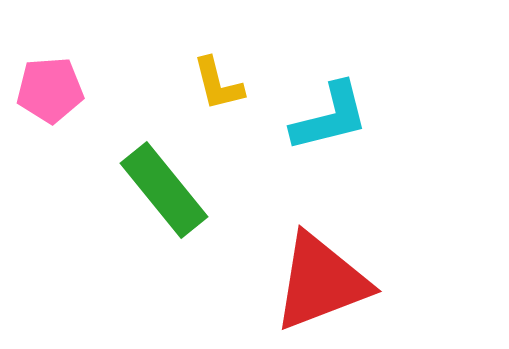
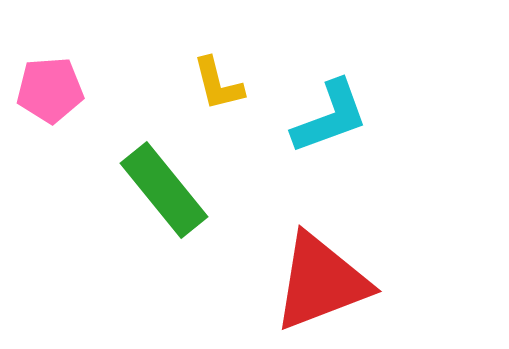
cyan L-shape: rotated 6 degrees counterclockwise
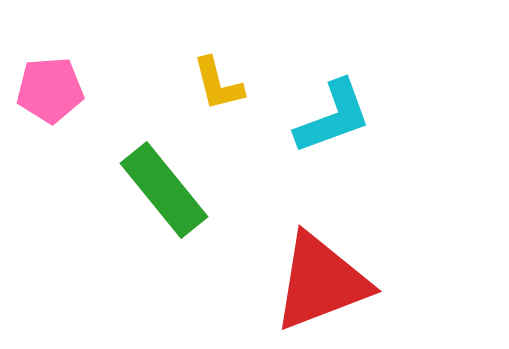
cyan L-shape: moved 3 px right
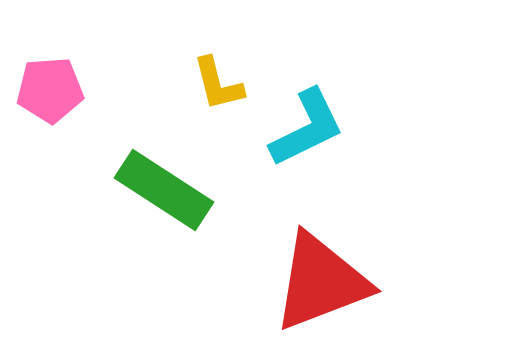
cyan L-shape: moved 26 px left, 11 px down; rotated 6 degrees counterclockwise
green rectangle: rotated 18 degrees counterclockwise
